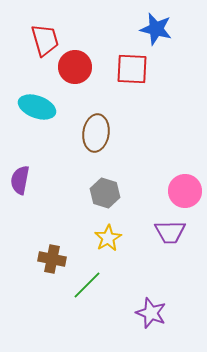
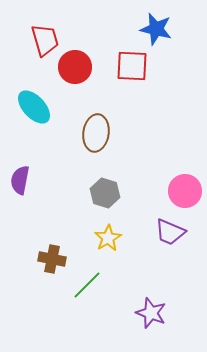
red square: moved 3 px up
cyan ellipse: moved 3 px left; rotated 27 degrees clockwise
purple trapezoid: rotated 24 degrees clockwise
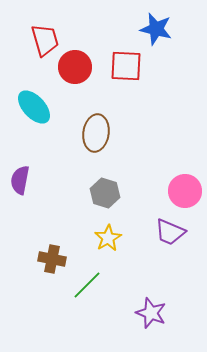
red square: moved 6 px left
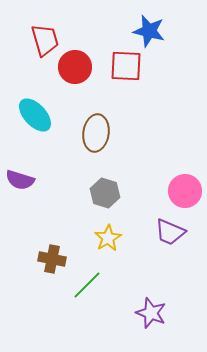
blue star: moved 7 px left, 2 px down
cyan ellipse: moved 1 px right, 8 px down
purple semicircle: rotated 84 degrees counterclockwise
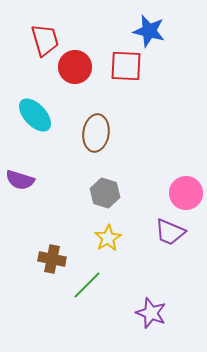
pink circle: moved 1 px right, 2 px down
